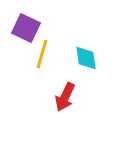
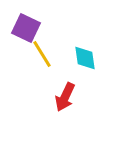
yellow line: rotated 48 degrees counterclockwise
cyan diamond: moved 1 px left
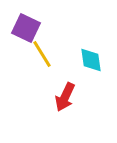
cyan diamond: moved 6 px right, 2 px down
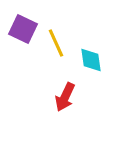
purple square: moved 3 px left, 1 px down
yellow line: moved 14 px right, 11 px up; rotated 8 degrees clockwise
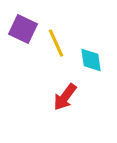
red arrow: rotated 12 degrees clockwise
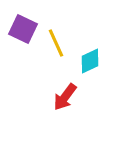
cyan diamond: moved 1 px left, 1 px down; rotated 72 degrees clockwise
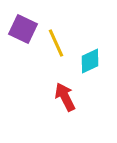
red arrow: rotated 116 degrees clockwise
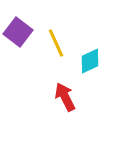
purple square: moved 5 px left, 3 px down; rotated 12 degrees clockwise
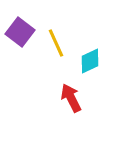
purple square: moved 2 px right
red arrow: moved 6 px right, 1 px down
